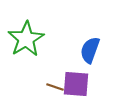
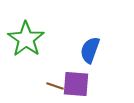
green star: rotated 6 degrees counterclockwise
brown line: moved 1 px up
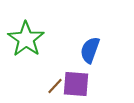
brown line: rotated 66 degrees counterclockwise
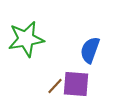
green star: rotated 27 degrees clockwise
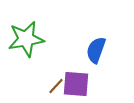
blue semicircle: moved 6 px right
brown line: moved 1 px right
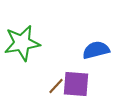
green star: moved 4 px left, 4 px down
blue semicircle: rotated 56 degrees clockwise
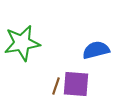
brown line: rotated 24 degrees counterclockwise
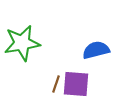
brown line: moved 2 px up
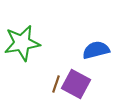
purple square: rotated 24 degrees clockwise
